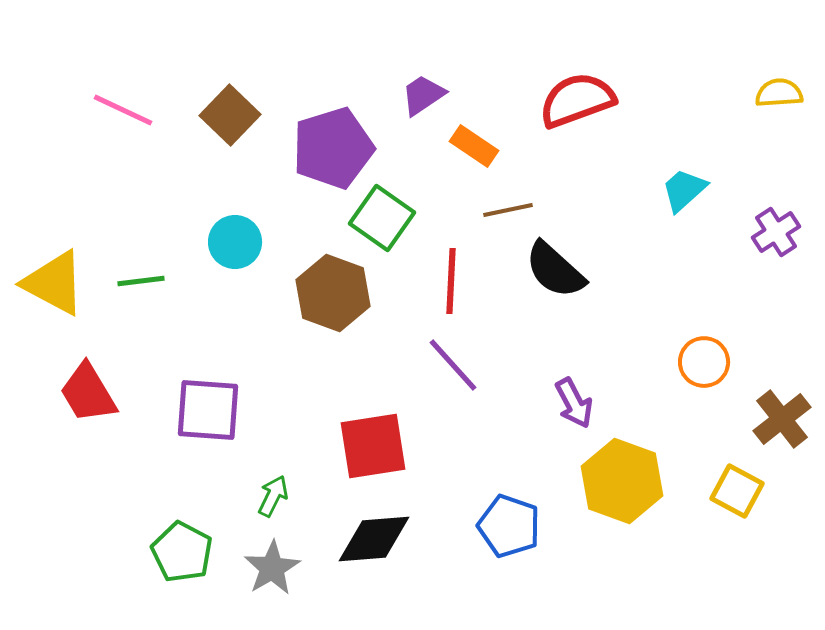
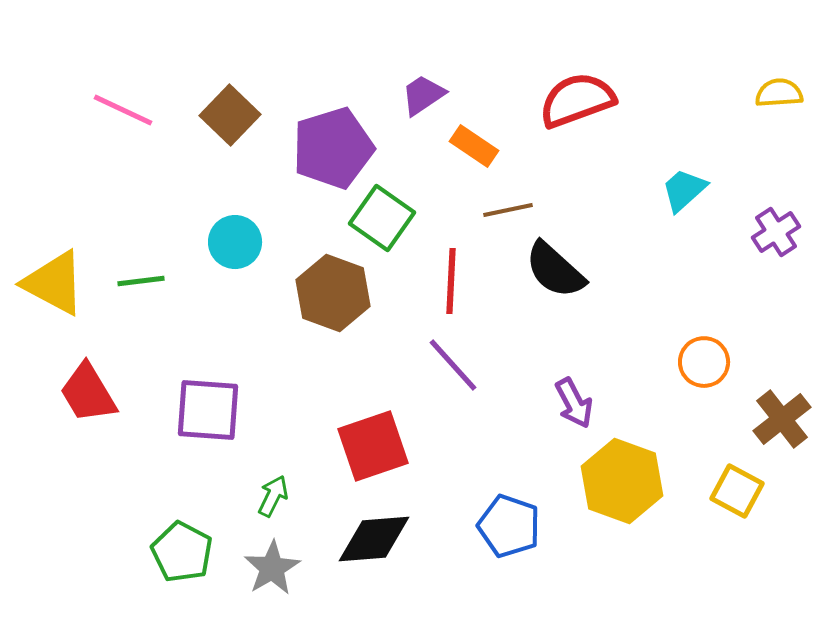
red square: rotated 10 degrees counterclockwise
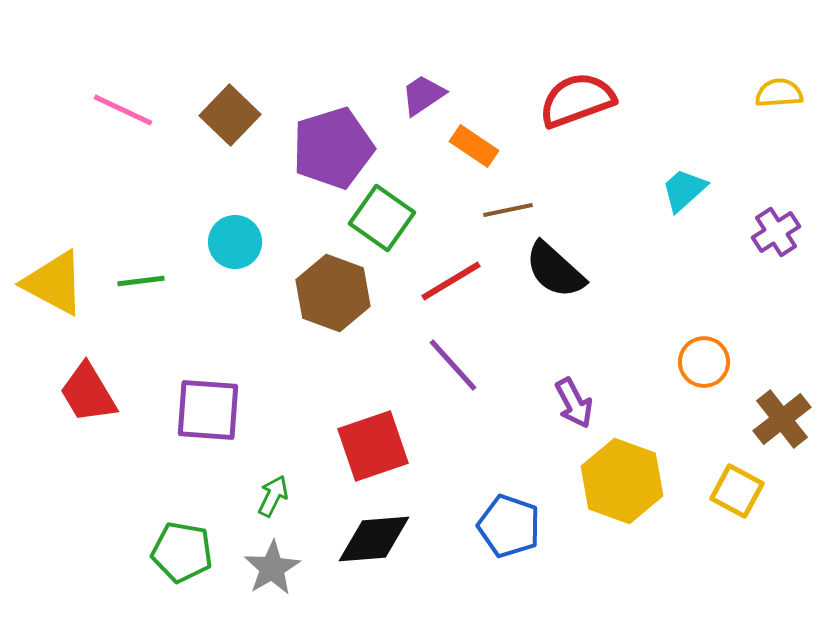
red line: rotated 56 degrees clockwise
green pentagon: rotated 18 degrees counterclockwise
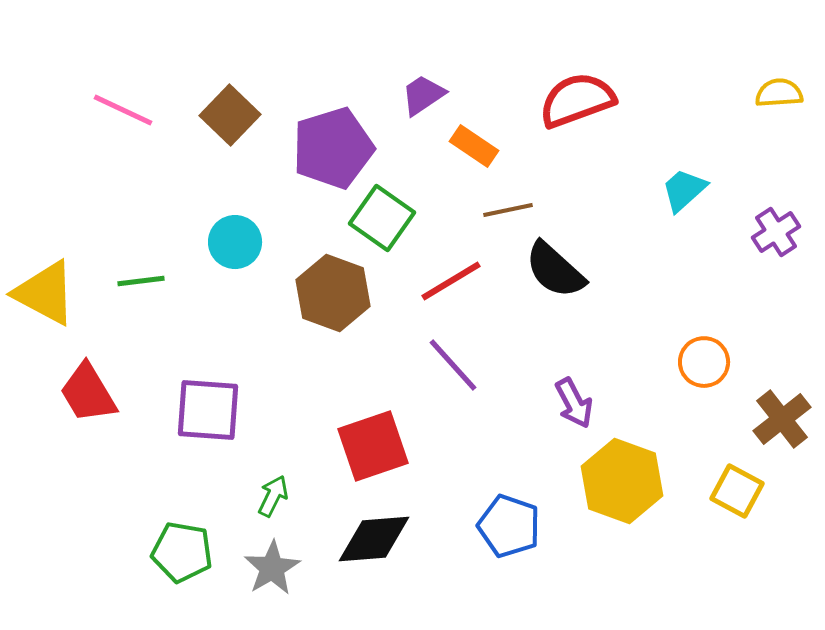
yellow triangle: moved 9 px left, 10 px down
